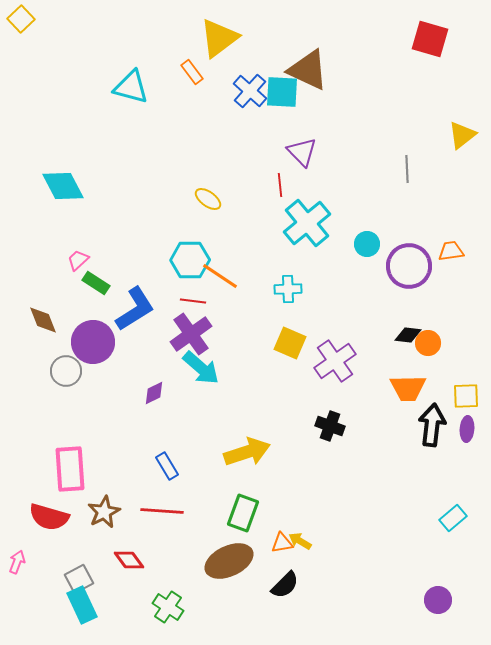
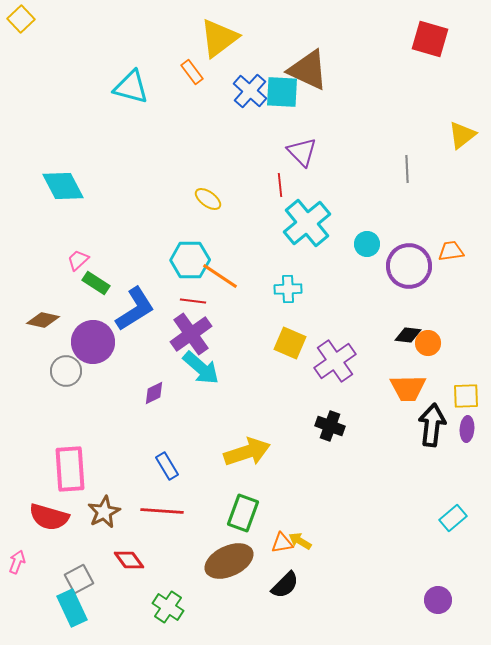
brown diamond at (43, 320): rotated 56 degrees counterclockwise
cyan rectangle at (82, 605): moved 10 px left, 3 px down
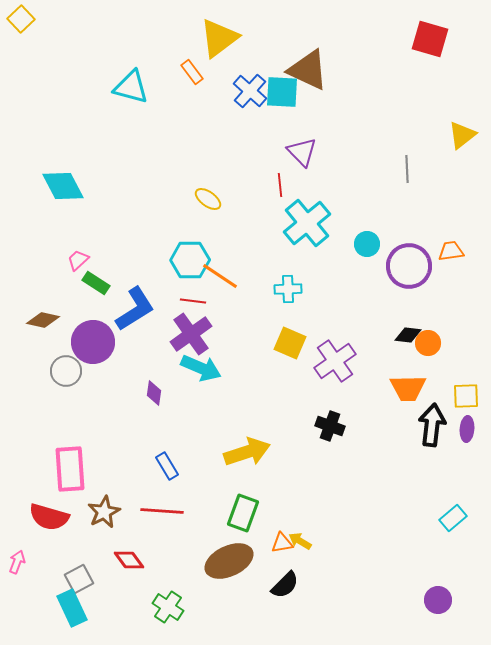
cyan arrow at (201, 368): rotated 18 degrees counterclockwise
purple diamond at (154, 393): rotated 55 degrees counterclockwise
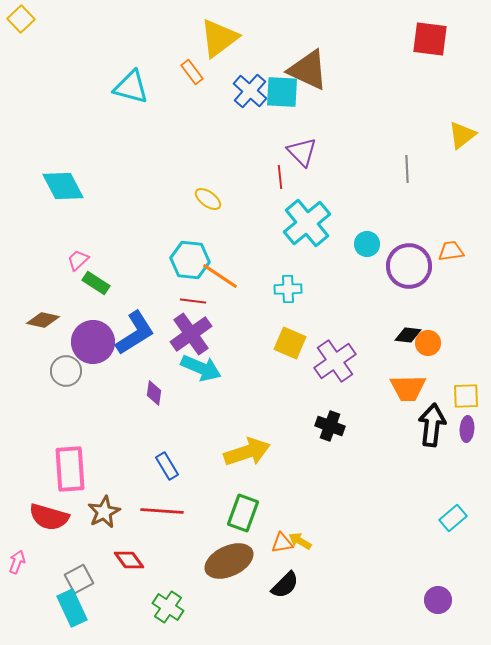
red square at (430, 39): rotated 9 degrees counterclockwise
red line at (280, 185): moved 8 px up
cyan hexagon at (190, 260): rotated 6 degrees clockwise
blue L-shape at (135, 309): moved 24 px down
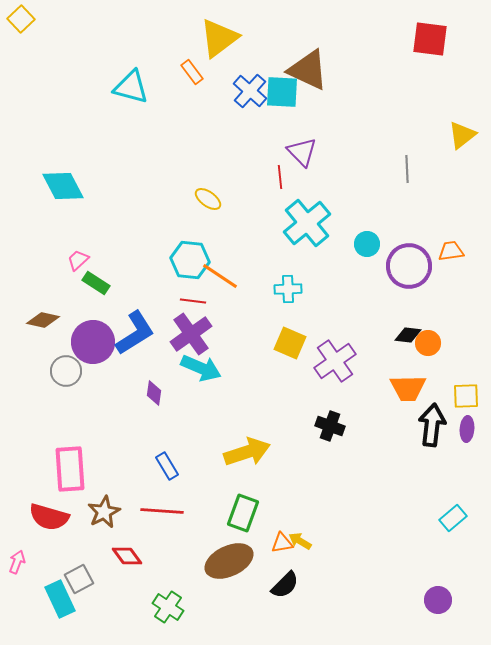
red diamond at (129, 560): moved 2 px left, 4 px up
cyan rectangle at (72, 608): moved 12 px left, 9 px up
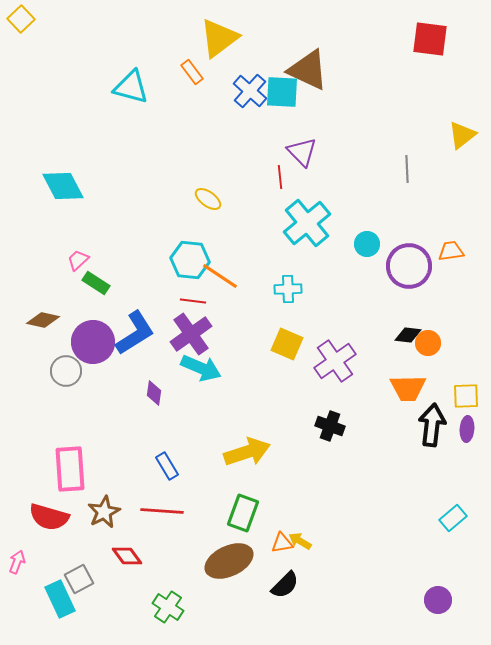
yellow square at (290, 343): moved 3 px left, 1 px down
